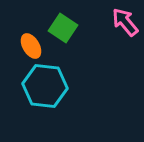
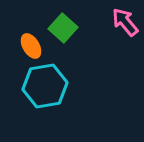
green square: rotated 8 degrees clockwise
cyan hexagon: rotated 15 degrees counterclockwise
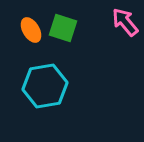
green square: rotated 24 degrees counterclockwise
orange ellipse: moved 16 px up
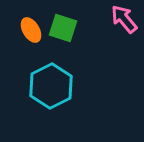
pink arrow: moved 1 px left, 3 px up
cyan hexagon: moved 6 px right; rotated 18 degrees counterclockwise
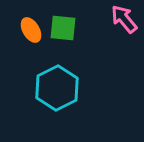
green square: rotated 12 degrees counterclockwise
cyan hexagon: moved 6 px right, 2 px down
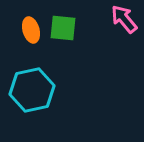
orange ellipse: rotated 15 degrees clockwise
cyan hexagon: moved 25 px left, 2 px down; rotated 15 degrees clockwise
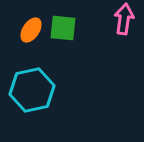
pink arrow: rotated 48 degrees clockwise
orange ellipse: rotated 50 degrees clockwise
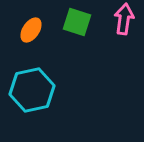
green square: moved 14 px right, 6 px up; rotated 12 degrees clockwise
